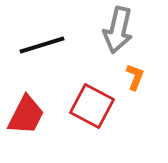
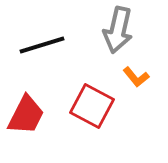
orange L-shape: moved 1 px right; rotated 120 degrees clockwise
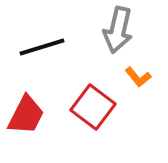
black line: moved 2 px down
orange L-shape: moved 2 px right
red square: moved 1 px right, 1 px down; rotated 9 degrees clockwise
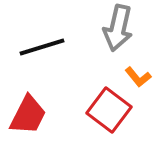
gray arrow: moved 2 px up
red square: moved 16 px right, 3 px down
red trapezoid: moved 2 px right
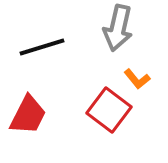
orange L-shape: moved 1 px left, 2 px down
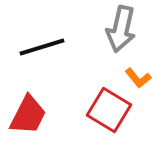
gray arrow: moved 3 px right, 1 px down
orange L-shape: moved 1 px right, 1 px up
red square: rotated 6 degrees counterclockwise
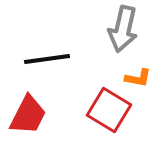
gray arrow: moved 2 px right
black line: moved 5 px right, 12 px down; rotated 9 degrees clockwise
orange L-shape: rotated 40 degrees counterclockwise
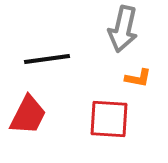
red square: moved 9 px down; rotated 27 degrees counterclockwise
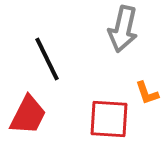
black line: rotated 72 degrees clockwise
orange L-shape: moved 9 px right, 15 px down; rotated 60 degrees clockwise
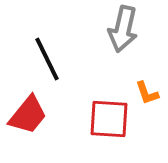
red trapezoid: rotated 12 degrees clockwise
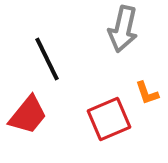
red square: rotated 27 degrees counterclockwise
